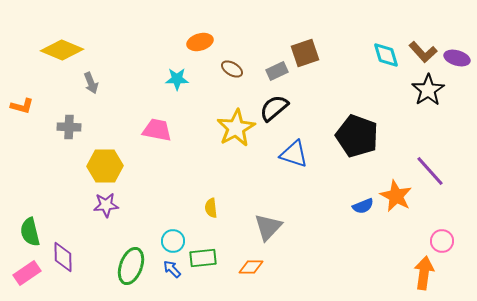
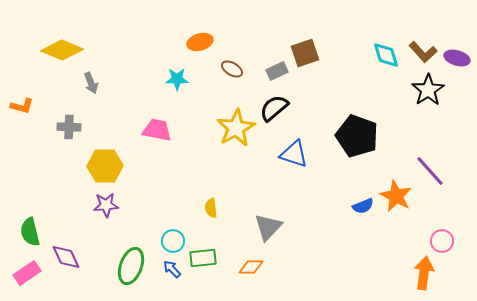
purple diamond: moved 3 px right; rotated 24 degrees counterclockwise
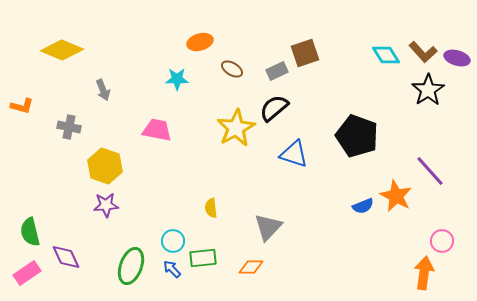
cyan diamond: rotated 16 degrees counterclockwise
gray arrow: moved 12 px right, 7 px down
gray cross: rotated 10 degrees clockwise
yellow hexagon: rotated 20 degrees clockwise
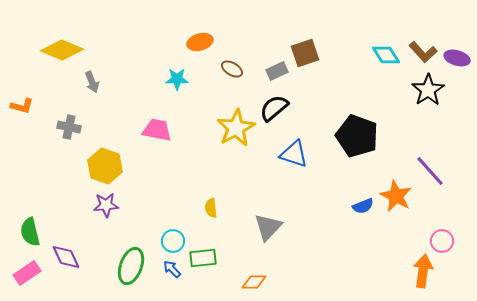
gray arrow: moved 11 px left, 8 px up
orange diamond: moved 3 px right, 15 px down
orange arrow: moved 1 px left, 2 px up
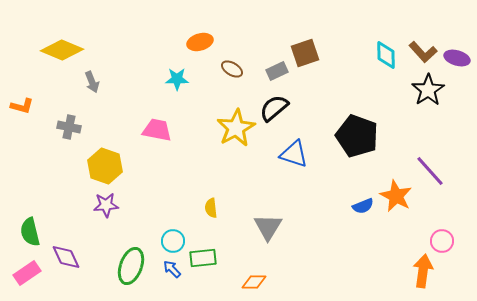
cyan diamond: rotated 32 degrees clockwise
gray triangle: rotated 12 degrees counterclockwise
